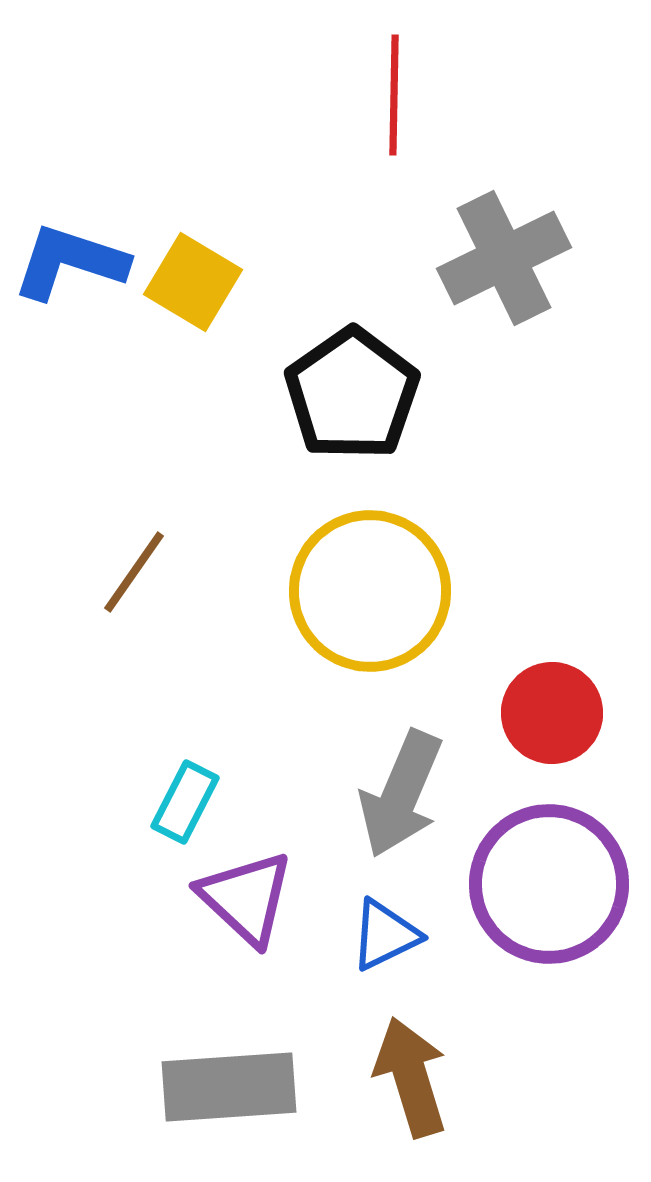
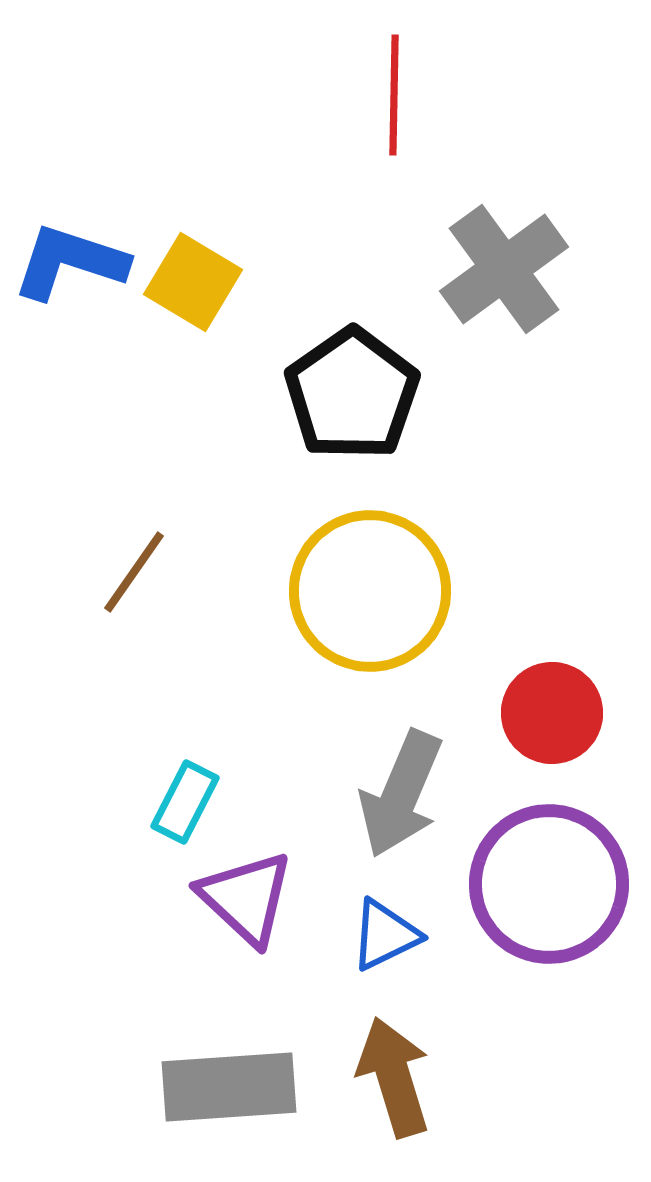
gray cross: moved 11 px down; rotated 10 degrees counterclockwise
brown arrow: moved 17 px left
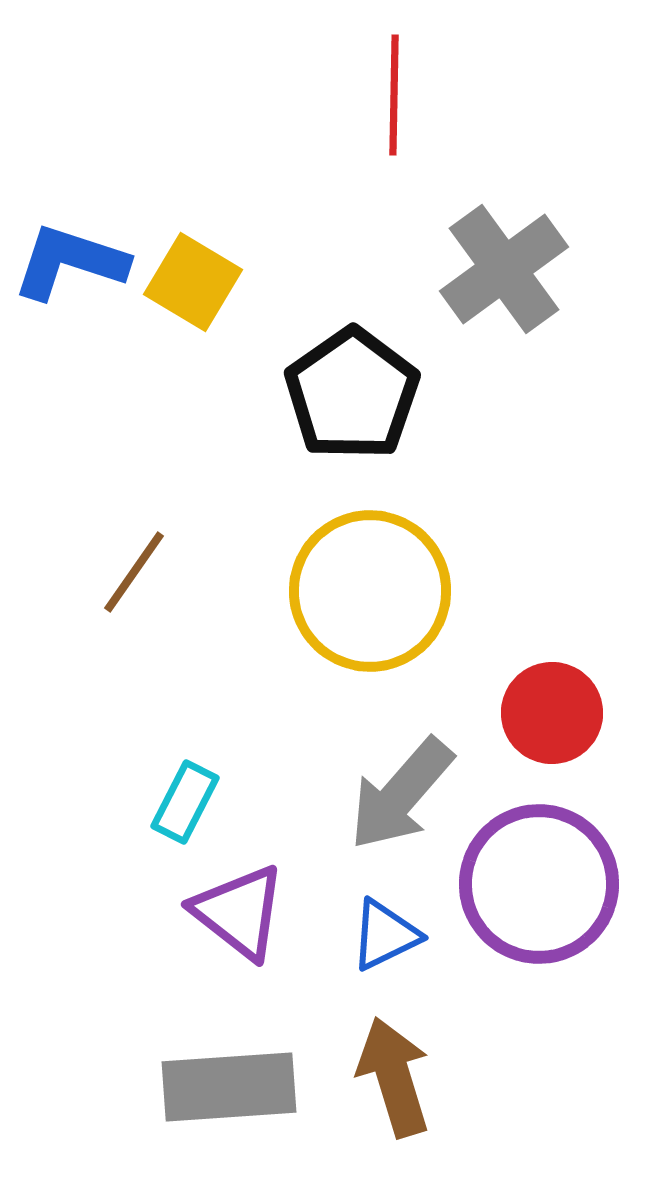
gray arrow: rotated 18 degrees clockwise
purple circle: moved 10 px left
purple triangle: moved 7 px left, 14 px down; rotated 5 degrees counterclockwise
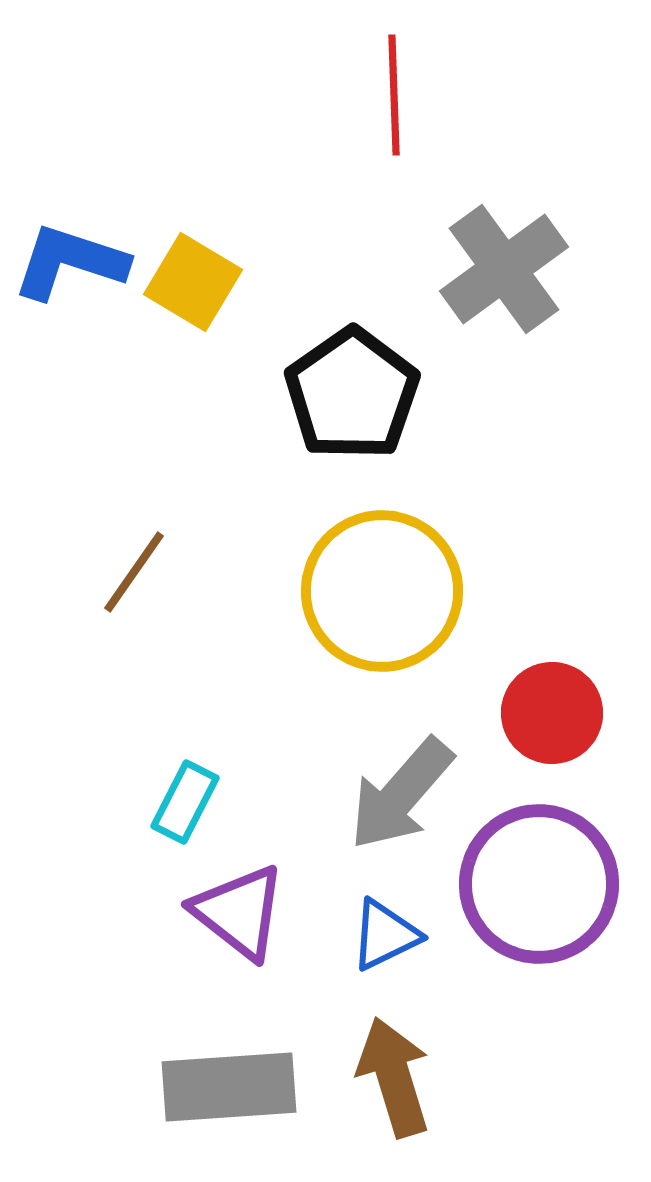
red line: rotated 3 degrees counterclockwise
yellow circle: moved 12 px right
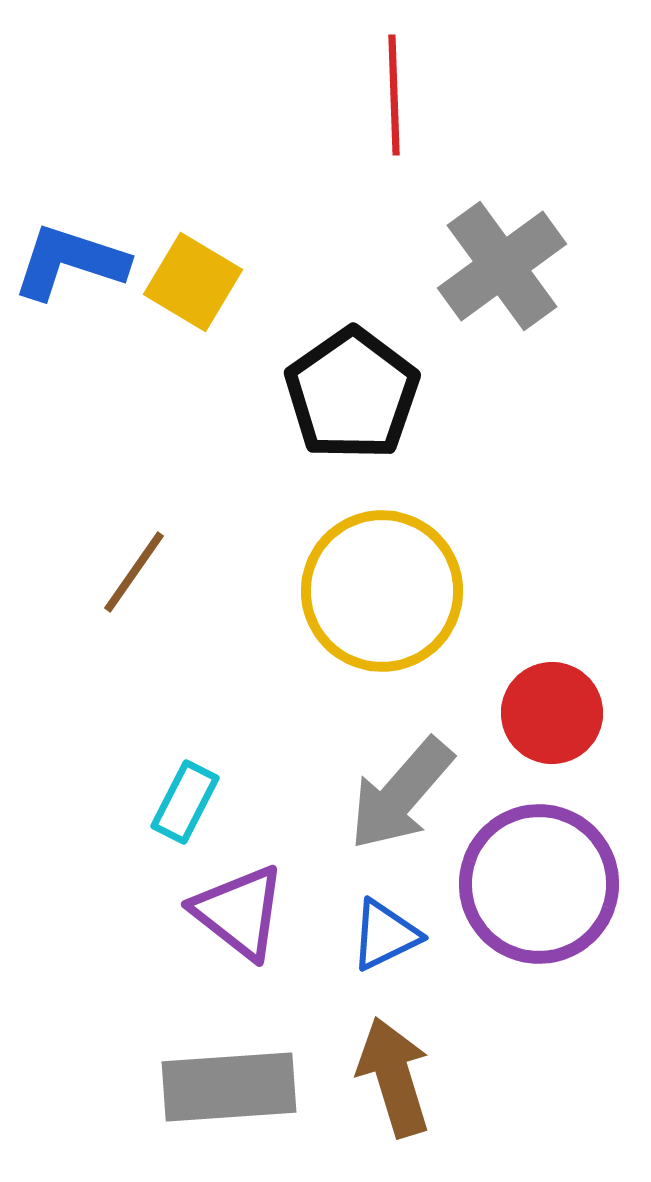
gray cross: moved 2 px left, 3 px up
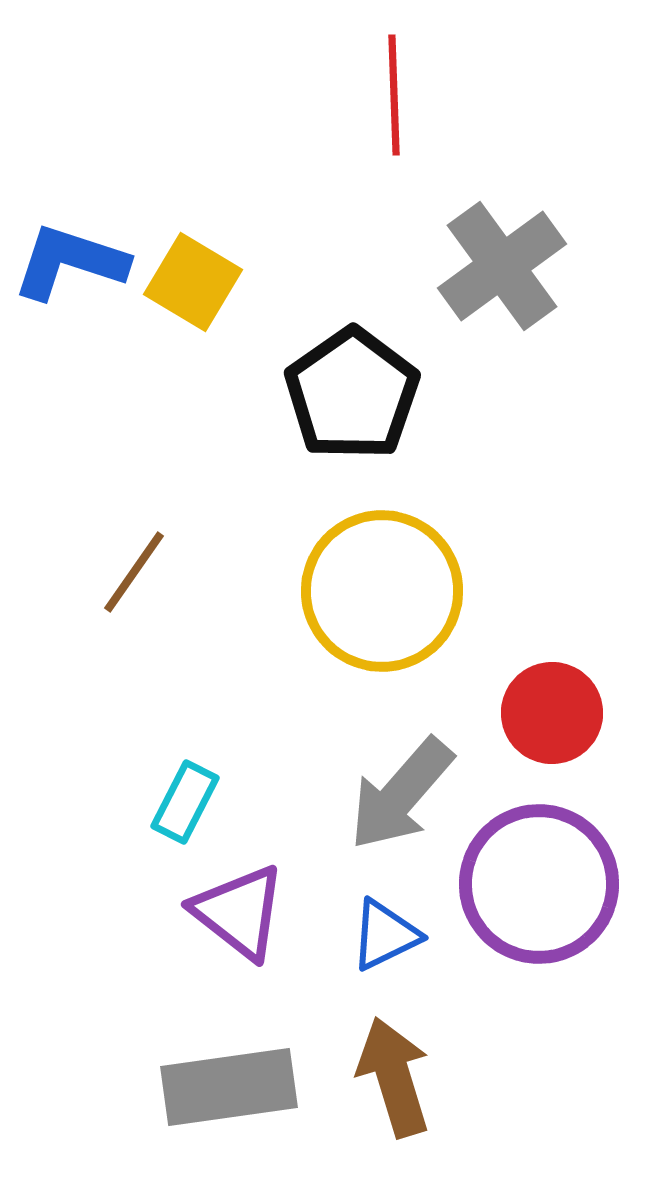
gray rectangle: rotated 4 degrees counterclockwise
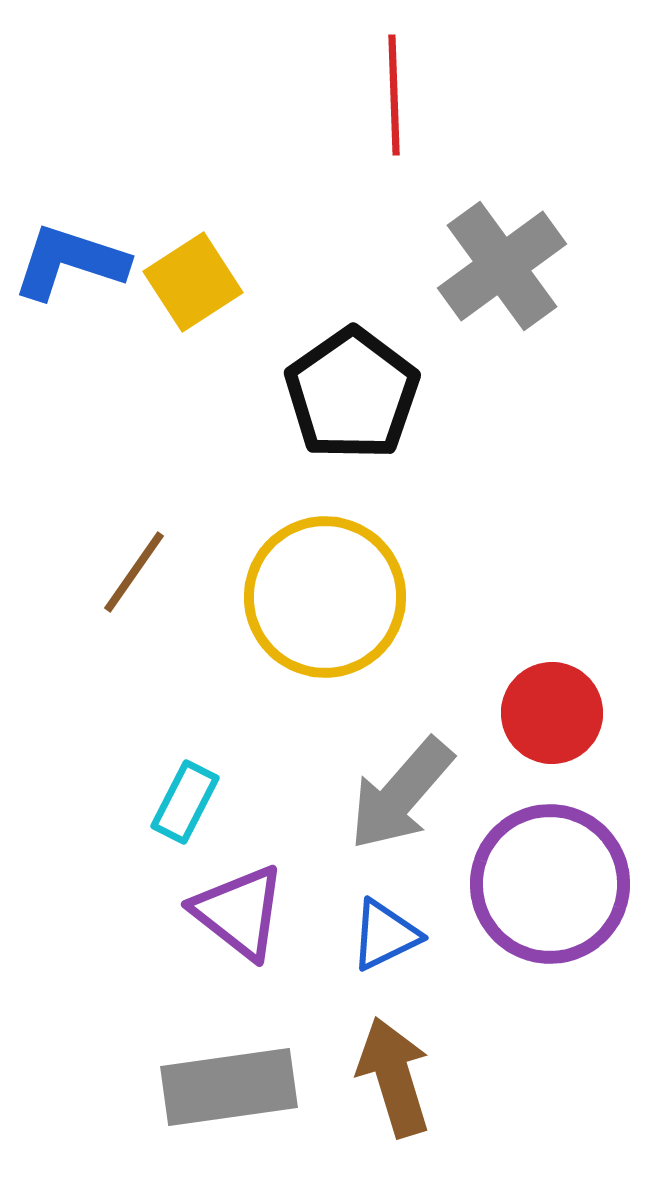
yellow square: rotated 26 degrees clockwise
yellow circle: moved 57 px left, 6 px down
purple circle: moved 11 px right
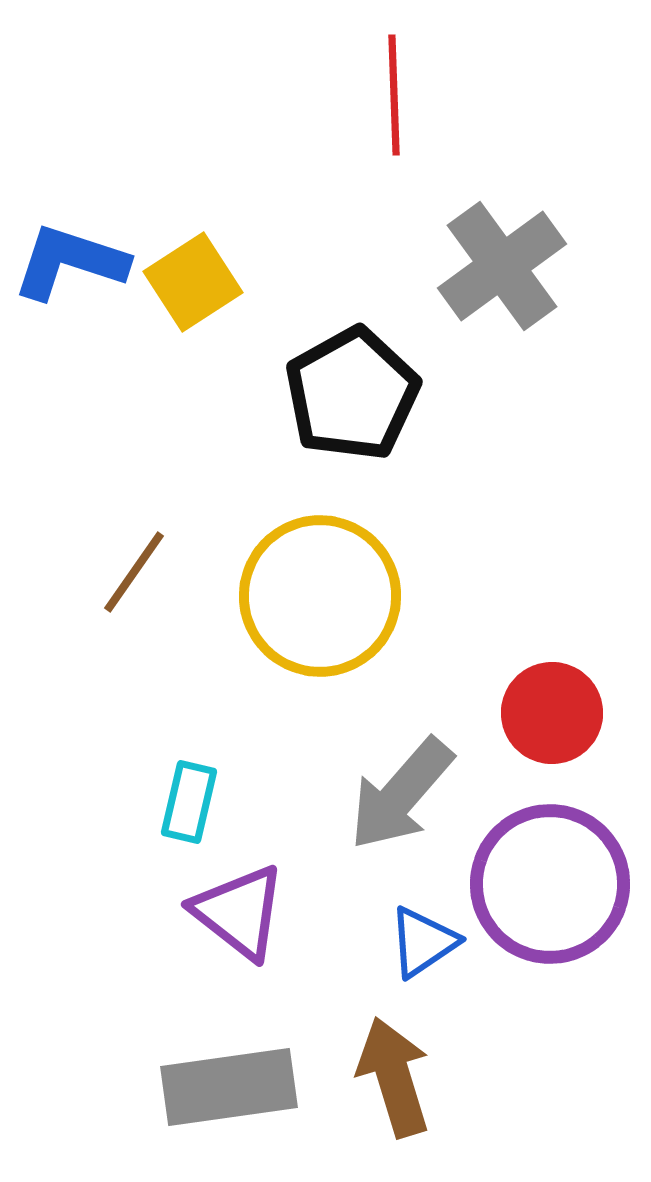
black pentagon: rotated 6 degrees clockwise
yellow circle: moved 5 px left, 1 px up
cyan rectangle: moved 4 px right; rotated 14 degrees counterclockwise
blue triangle: moved 38 px right, 7 px down; rotated 8 degrees counterclockwise
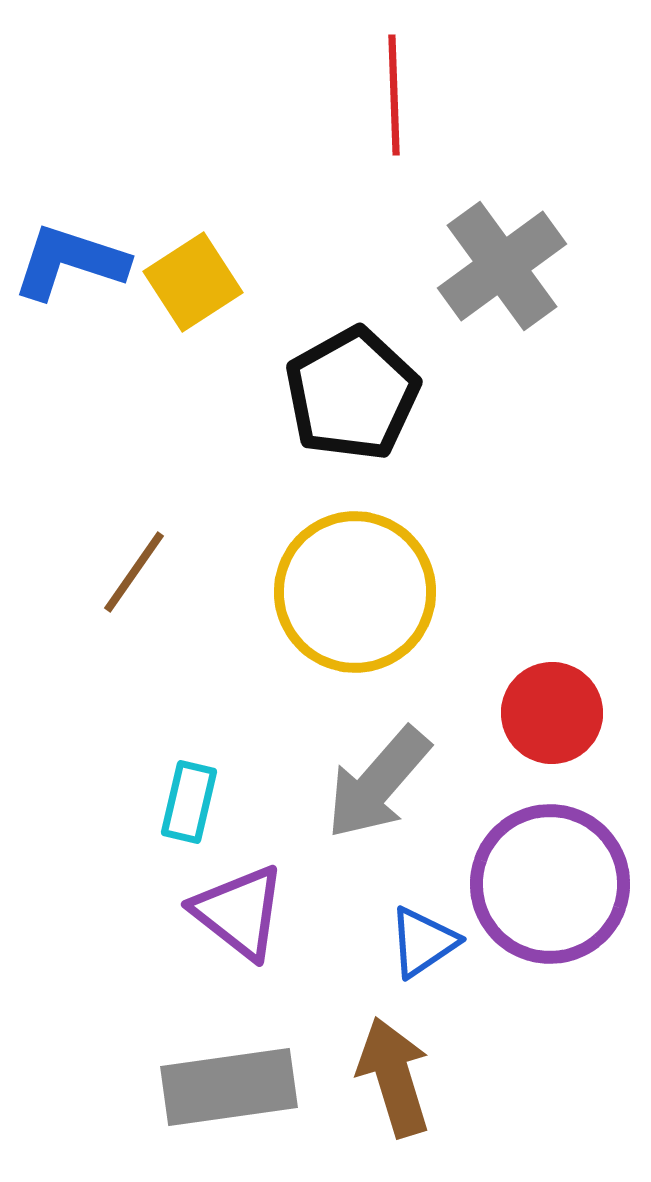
yellow circle: moved 35 px right, 4 px up
gray arrow: moved 23 px left, 11 px up
